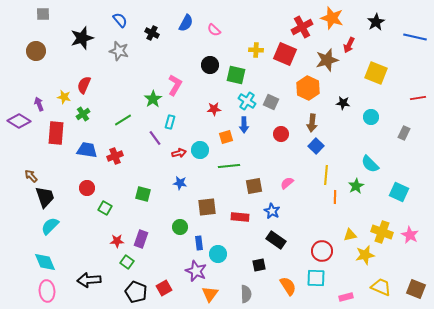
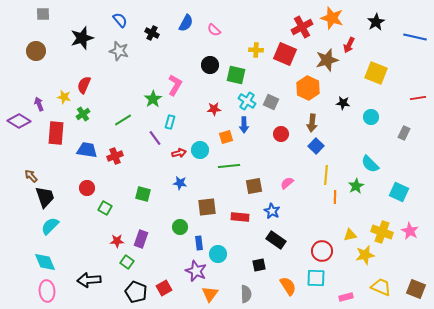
pink star at (410, 235): moved 4 px up
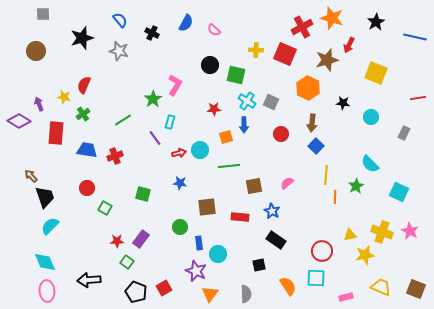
purple rectangle at (141, 239): rotated 18 degrees clockwise
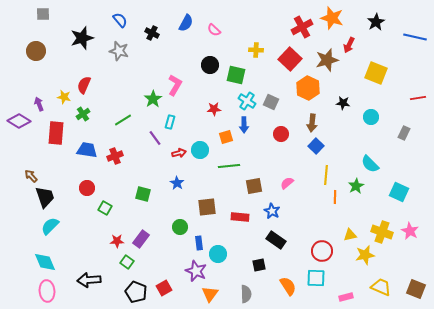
red square at (285, 54): moved 5 px right, 5 px down; rotated 20 degrees clockwise
blue star at (180, 183): moved 3 px left; rotated 24 degrees clockwise
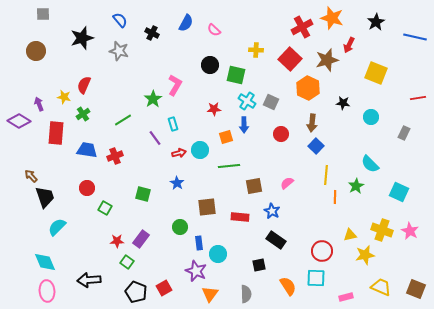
cyan rectangle at (170, 122): moved 3 px right, 2 px down; rotated 32 degrees counterclockwise
cyan semicircle at (50, 226): moved 7 px right, 1 px down
yellow cross at (382, 232): moved 2 px up
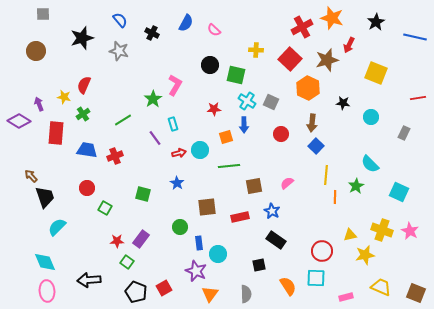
red rectangle at (240, 217): rotated 18 degrees counterclockwise
brown square at (416, 289): moved 4 px down
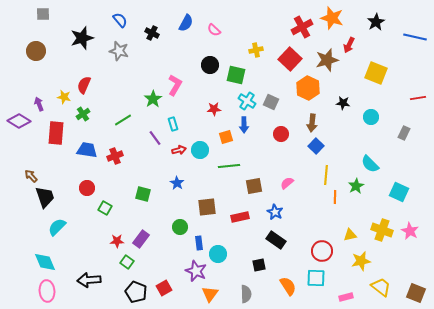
yellow cross at (256, 50): rotated 16 degrees counterclockwise
red arrow at (179, 153): moved 3 px up
blue star at (272, 211): moved 3 px right, 1 px down
yellow star at (365, 255): moved 4 px left, 6 px down
yellow trapezoid at (381, 287): rotated 15 degrees clockwise
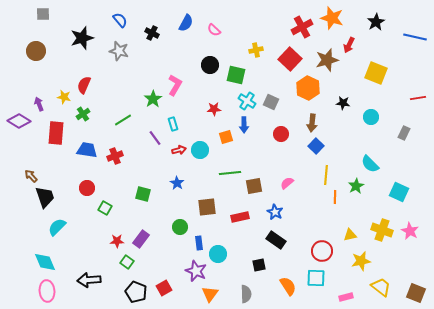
green line at (229, 166): moved 1 px right, 7 px down
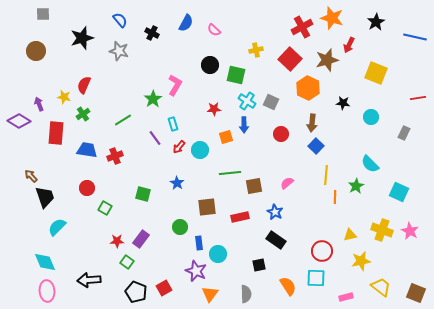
red arrow at (179, 150): moved 3 px up; rotated 144 degrees clockwise
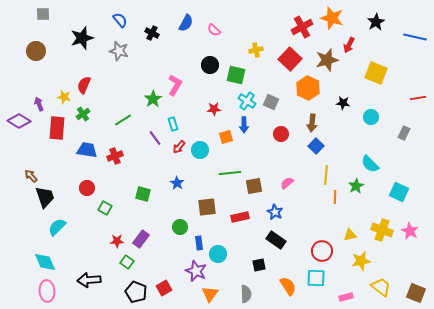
red rectangle at (56, 133): moved 1 px right, 5 px up
